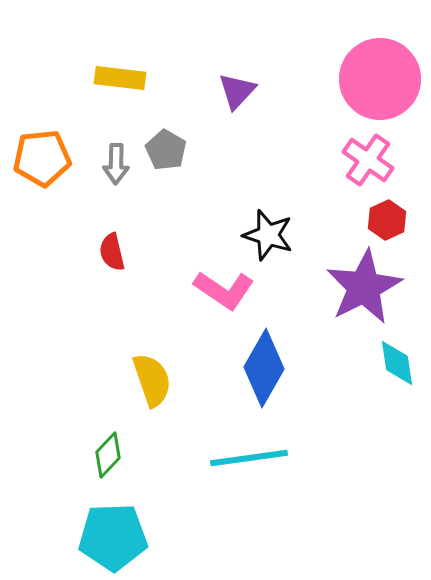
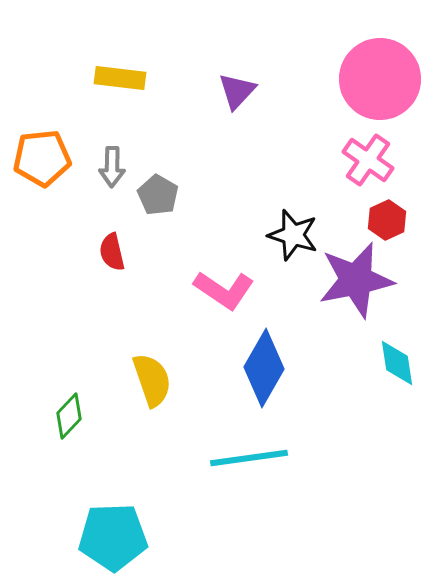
gray pentagon: moved 8 px left, 45 px down
gray arrow: moved 4 px left, 3 px down
black star: moved 25 px right
purple star: moved 8 px left, 7 px up; rotated 16 degrees clockwise
green diamond: moved 39 px left, 39 px up
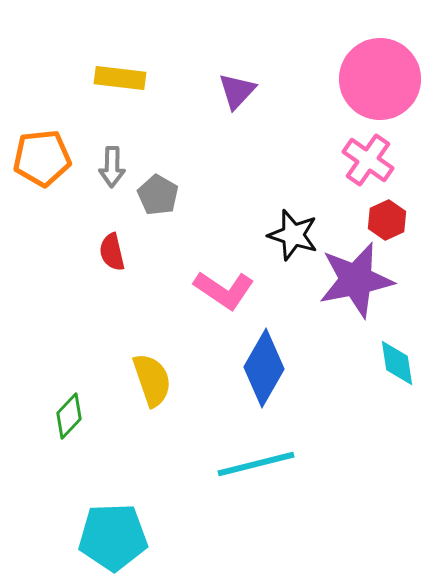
cyan line: moved 7 px right, 6 px down; rotated 6 degrees counterclockwise
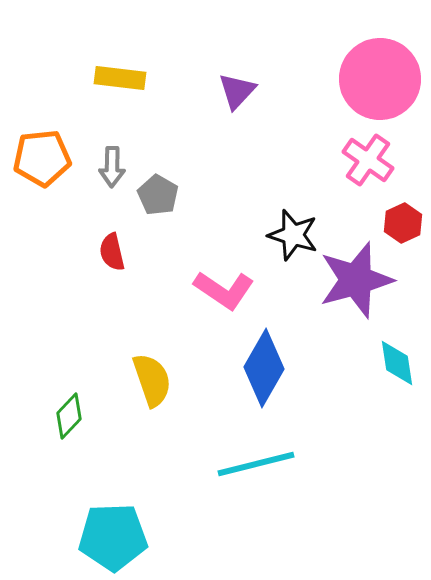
red hexagon: moved 16 px right, 3 px down
purple star: rotated 4 degrees counterclockwise
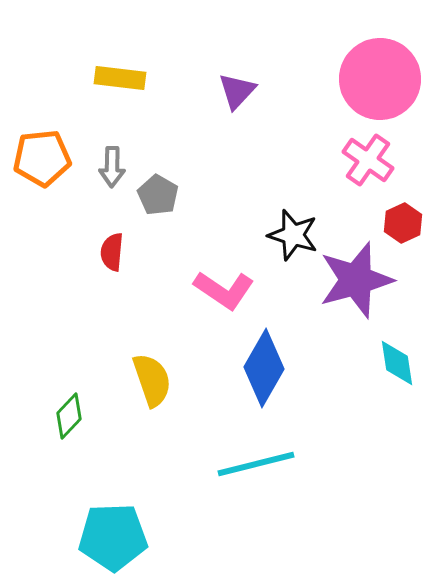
red semicircle: rotated 18 degrees clockwise
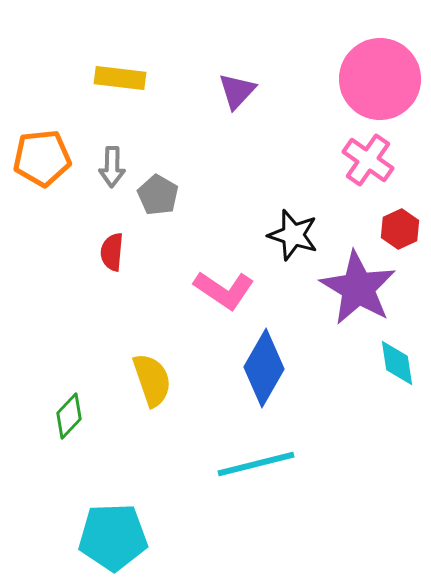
red hexagon: moved 3 px left, 6 px down
purple star: moved 2 px right, 8 px down; rotated 26 degrees counterclockwise
